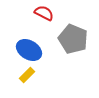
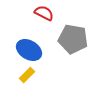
gray pentagon: rotated 12 degrees counterclockwise
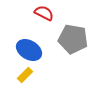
yellow rectangle: moved 2 px left
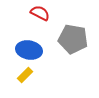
red semicircle: moved 4 px left
blue ellipse: rotated 20 degrees counterclockwise
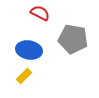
yellow rectangle: moved 1 px left, 1 px down
